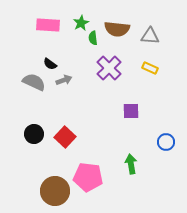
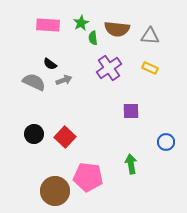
purple cross: rotated 10 degrees clockwise
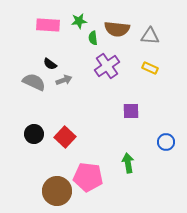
green star: moved 2 px left, 2 px up; rotated 21 degrees clockwise
purple cross: moved 2 px left, 2 px up
green arrow: moved 3 px left, 1 px up
brown circle: moved 2 px right
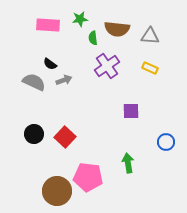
green star: moved 1 px right, 2 px up
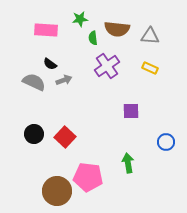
pink rectangle: moved 2 px left, 5 px down
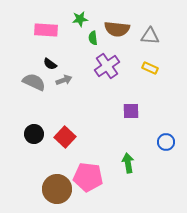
brown circle: moved 2 px up
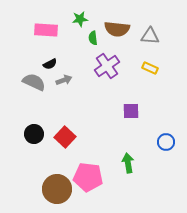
black semicircle: rotated 64 degrees counterclockwise
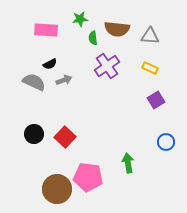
purple square: moved 25 px right, 11 px up; rotated 30 degrees counterclockwise
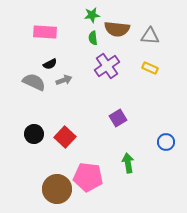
green star: moved 12 px right, 4 px up
pink rectangle: moved 1 px left, 2 px down
purple square: moved 38 px left, 18 px down
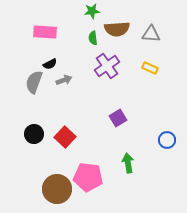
green star: moved 4 px up
brown semicircle: rotated 10 degrees counterclockwise
gray triangle: moved 1 px right, 2 px up
gray semicircle: rotated 95 degrees counterclockwise
blue circle: moved 1 px right, 2 px up
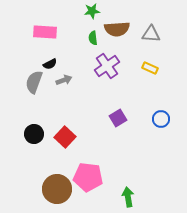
blue circle: moved 6 px left, 21 px up
green arrow: moved 34 px down
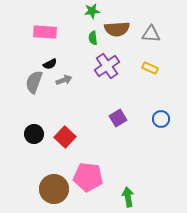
brown circle: moved 3 px left
